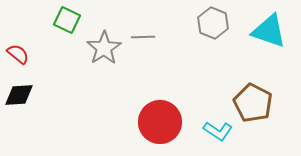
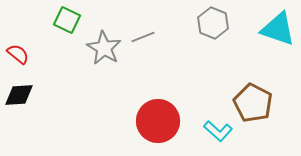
cyan triangle: moved 9 px right, 2 px up
gray line: rotated 20 degrees counterclockwise
gray star: rotated 8 degrees counterclockwise
red circle: moved 2 px left, 1 px up
cyan L-shape: rotated 8 degrees clockwise
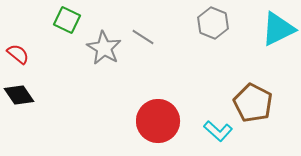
cyan triangle: rotated 45 degrees counterclockwise
gray line: rotated 55 degrees clockwise
black diamond: rotated 60 degrees clockwise
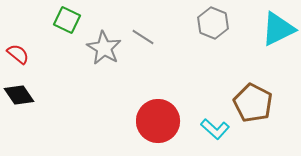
cyan L-shape: moved 3 px left, 2 px up
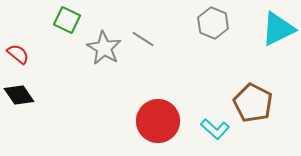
gray line: moved 2 px down
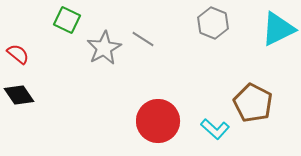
gray star: rotated 12 degrees clockwise
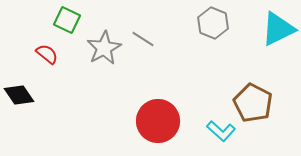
red semicircle: moved 29 px right
cyan L-shape: moved 6 px right, 2 px down
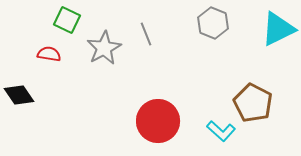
gray line: moved 3 px right, 5 px up; rotated 35 degrees clockwise
red semicircle: moved 2 px right; rotated 30 degrees counterclockwise
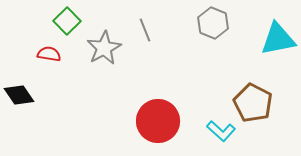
green square: moved 1 px down; rotated 20 degrees clockwise
cyan triangle: moved 10 px down; rotated 15 degrees clockwise
gray line: moved 1 px left, 4 px up
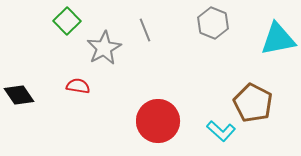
red semicircle: moved 29 px right, 32 px down
